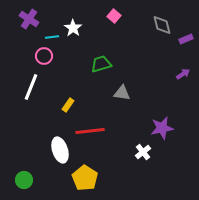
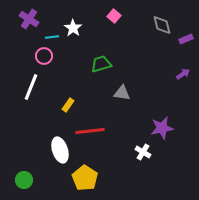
white cross: rotated 21 degrees counterclockwise
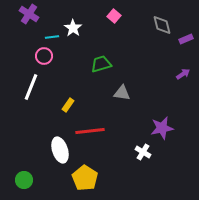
purple cross: moved 5 px up
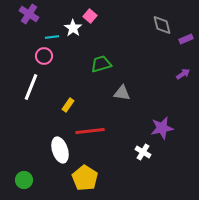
pink square: moved 24 px left
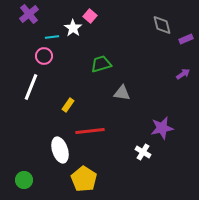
purple cross: rotated 18 degrees clockwise
yellow pentagon: moved 1 px left, 1 px down
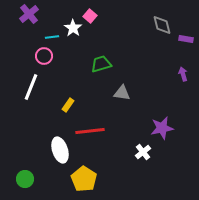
purple rectangle: rotated 32 degrees clockwise
purple arrow: rotated 72 degrees counterclockwise
white cross: rotated 21 degrees clockwise
green circle: moved 1 px right, 1 px up
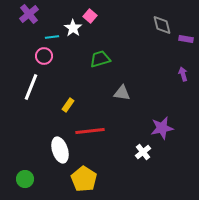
green trapezoid: moved 1 px left, 5 px up
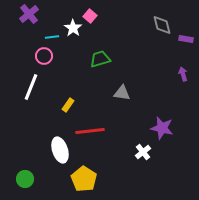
purple star: rotated 25 degrees clockwise
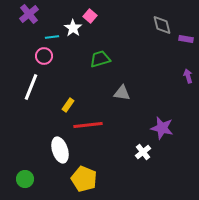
purple arrow: moved 5 px right, 2 px down
red line: moved 2 px left, 6 px up
yellow pentagon: rotated 10 degrees counterclockwise
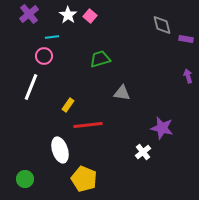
white star: moved 5 px left, 13 px up
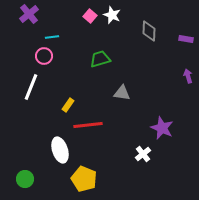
white star: moved 44 px right; rotated 12 degrees counterclockwise
gray diamond: moved 13 px left, 6 px down; rotated 15 degrees clockwise
purple star: rotated 10 degrees clockwise
white cross: moved 2 px down
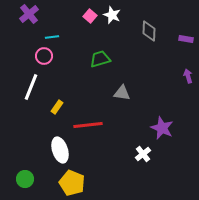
yellow rectangle: moved 11 px left, 2 px down
yellow pentagon: moved 12 px left, 4 px down
